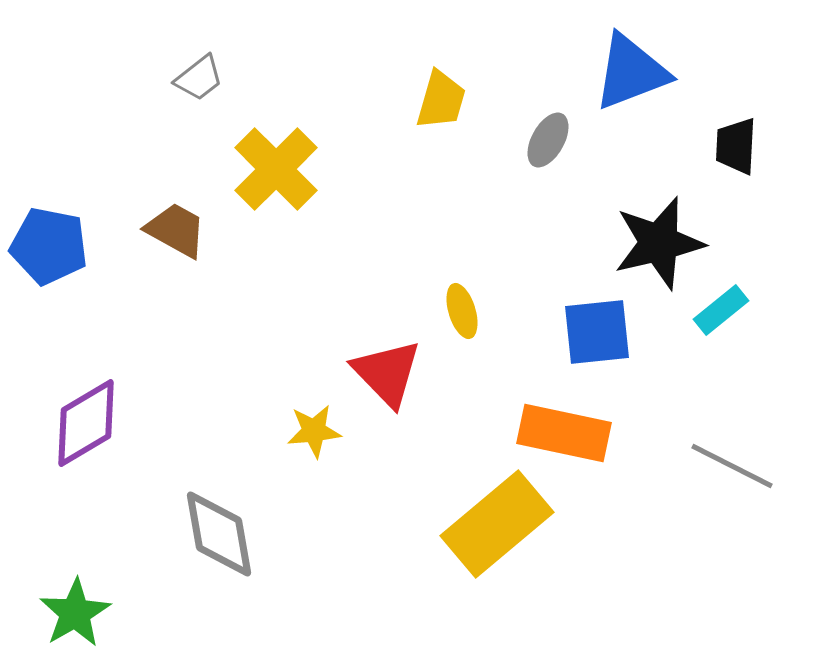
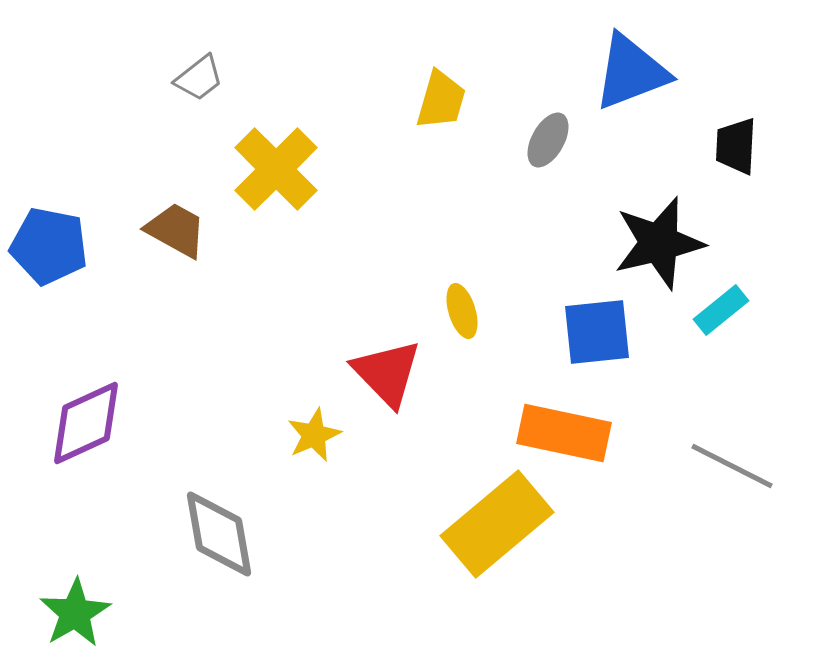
purple diamond: rotated 6 degrees clockwise
yellow star: moved 4 px down; rotated 18 degrees counterclockwise
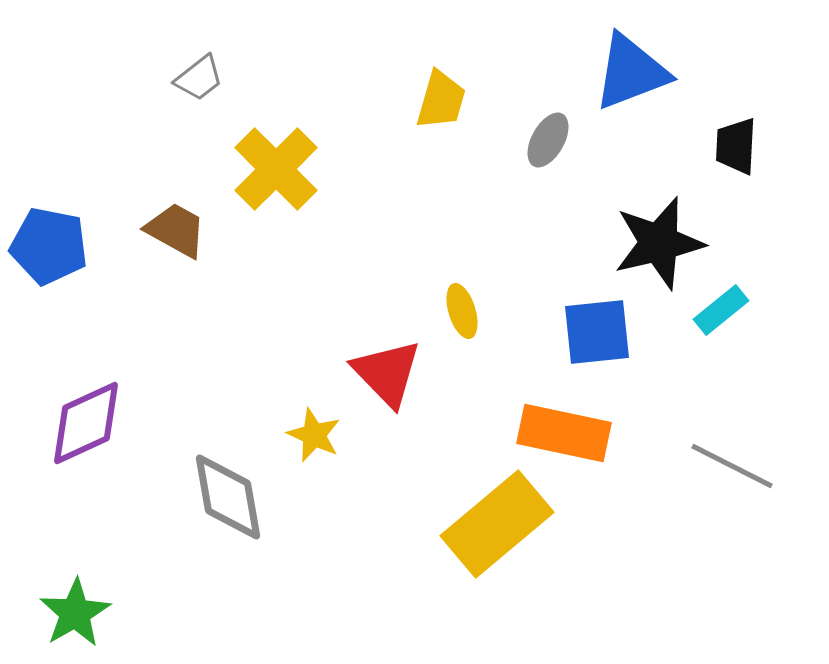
yellow star: rotated 24 degrees counterclockwise
gray diamond: moved 9 px right, 37 px up
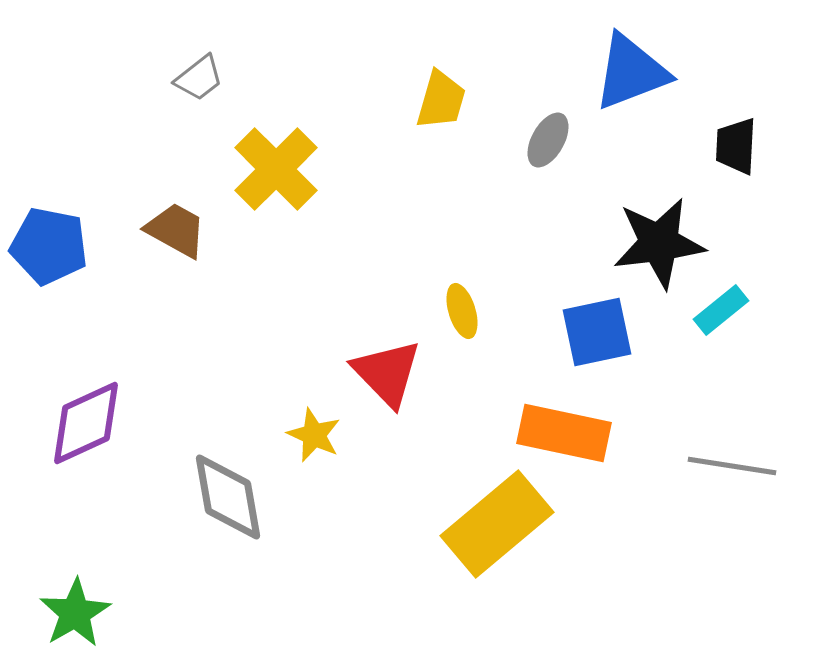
black star: rotated 6 degrees clockwise
blue square: rotated 6 degrees counterclockwise
gray line: rotated 18 degrees counterclockwise
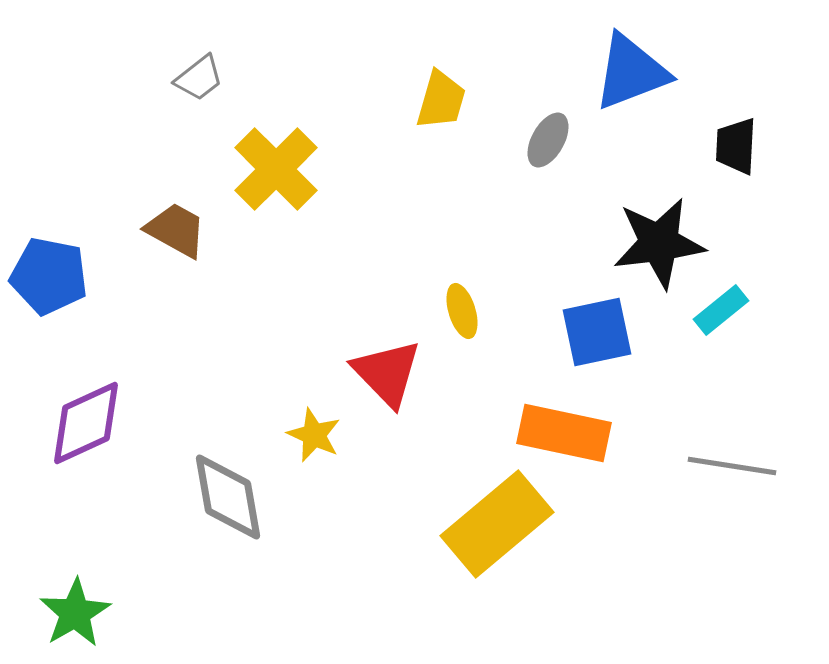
blue pentagon: moved 30 px down
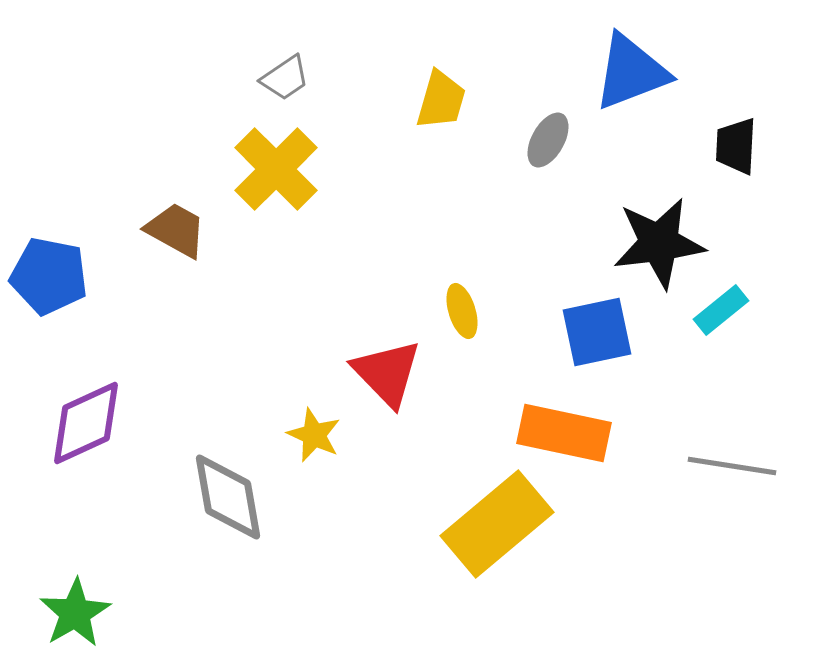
gray trapezoid: moved 86 px right; rotated 4 degrees clockwise
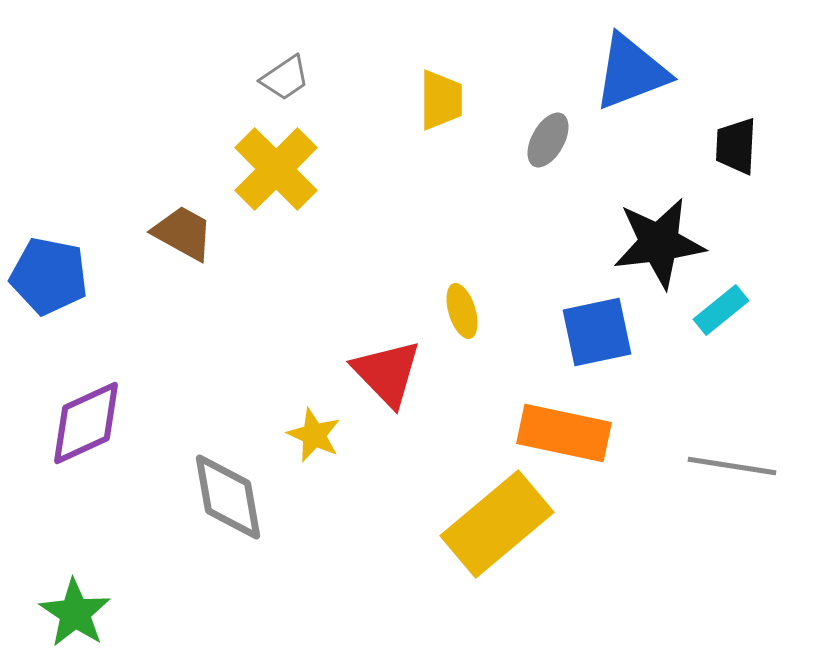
yellow trapezoid: rotated 16 degrees counterclockwise
brown trapezoid: moved 7 px right, 3 px down
green star: rotated 8 degrees counterclockwise
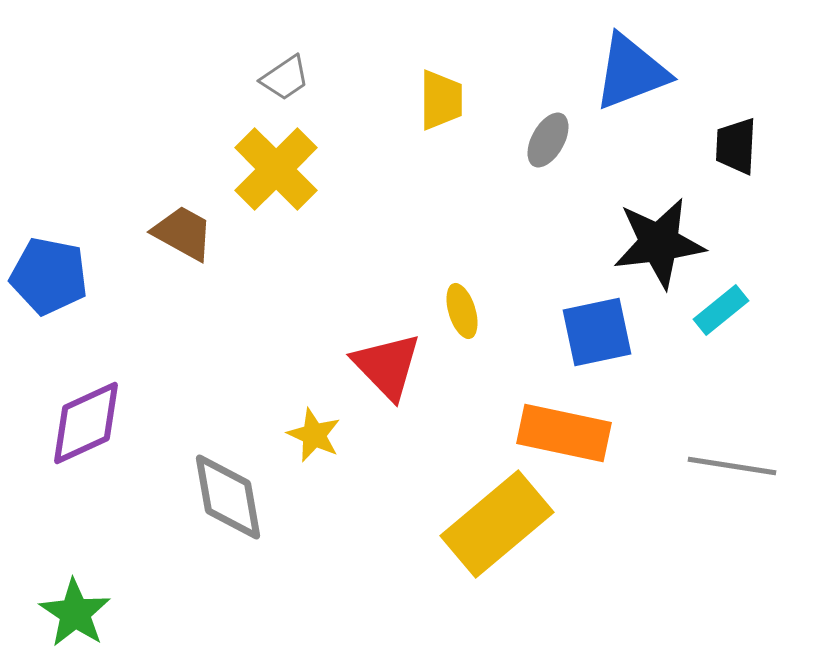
red triangle: moved 7 px up
